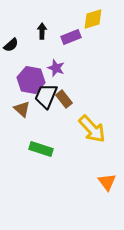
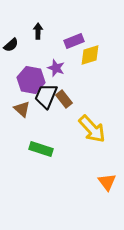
yellow diamond: moved 3 px left, 36 px down
black arrow: moved 4 px left
purple rectangle: moved 3 px right, 4 px down
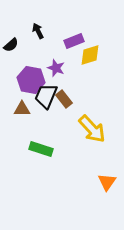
black arrow: rotated 28 degrees counterclockwise
brown triangle: rotated 42 degrees counterclockwise
orange triangle: rotated 12 degrees clockwise
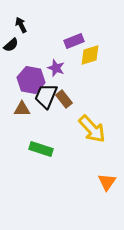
black arrow: moved 17 px left, 6 px up
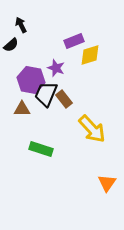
black trapezoid: moved 2 px up
orange triangle: moved 1 px down
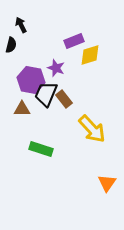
black semicircle: rotated 35 degrees counterclockwise
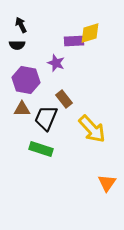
purple rectangle: rotated 18 degrees clockwise
black semicircle: moved 6 px right; rotated 77 degrees clockwise
yellow diamond: moved 22 px up
purple star: moved 5 px up
purple hexagon: moved 5 px left
black trapezoid: moved 24 px down
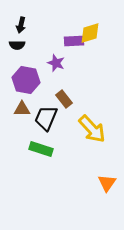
black arrow: rotated 140 degrees counterclockwise
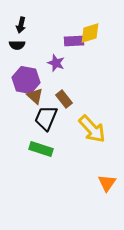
brown triangle: moved 13 px right, 13 px up; rotated 42 degrees clockwise
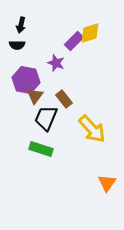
purple rectangle: rotated 42 degrees counterclockwise
brown triangle: rotated 24 degrees clockwise
